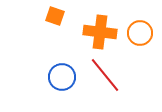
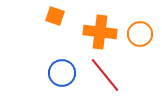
orange circle: moved 1 px down
blue circle: moved 4 px up
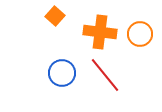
orange square: rotated 24 degrees clockwise
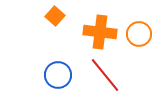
orange circle: moved 1 px left
blue circle: moved 4 px left, 2 px down
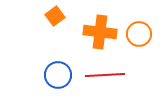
orange square: rotated 12 degrees clockwise
red line: rotated 54 degrees counterclockwise
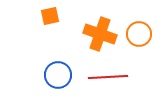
orange square: moved 5 px left; rotated 24 degrees clockwise
orange cross: moved 2 px down; rotated 12 degrees clockwise
red line: moved 3 px right, 2 px down
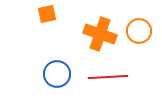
orange square: moved 3 px left, 2 px up
orange circle: moved 3 px up
blue circle: moved 1 px left, 1 px up
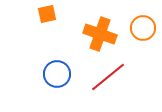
orange circle: moved 4 px right, 3 px up
red line: rotated 36 degrees counterclockwise
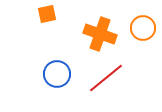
red line: moved 2 px left, 1 px down
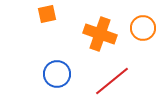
red line: moved 6 px right, 3 px down
